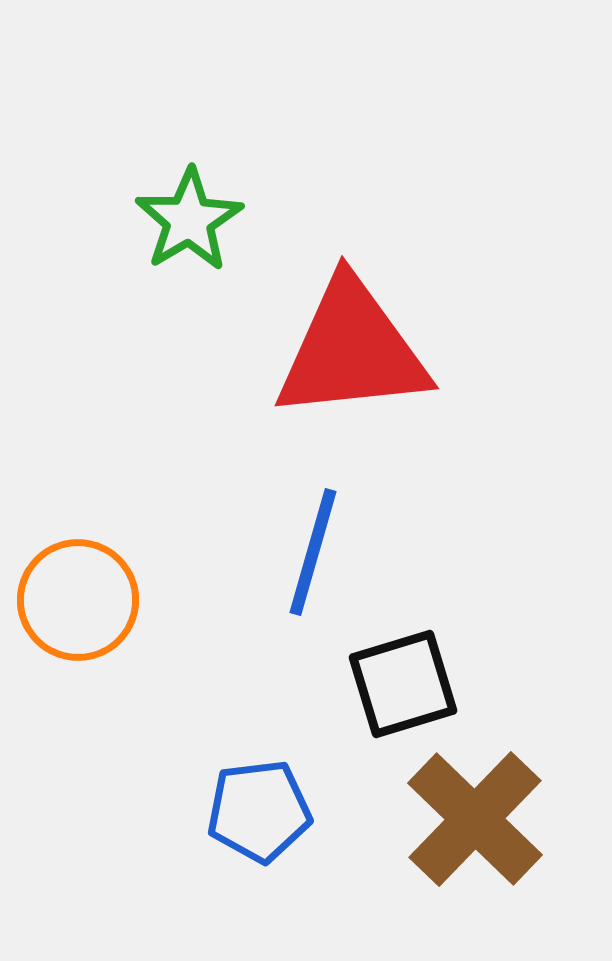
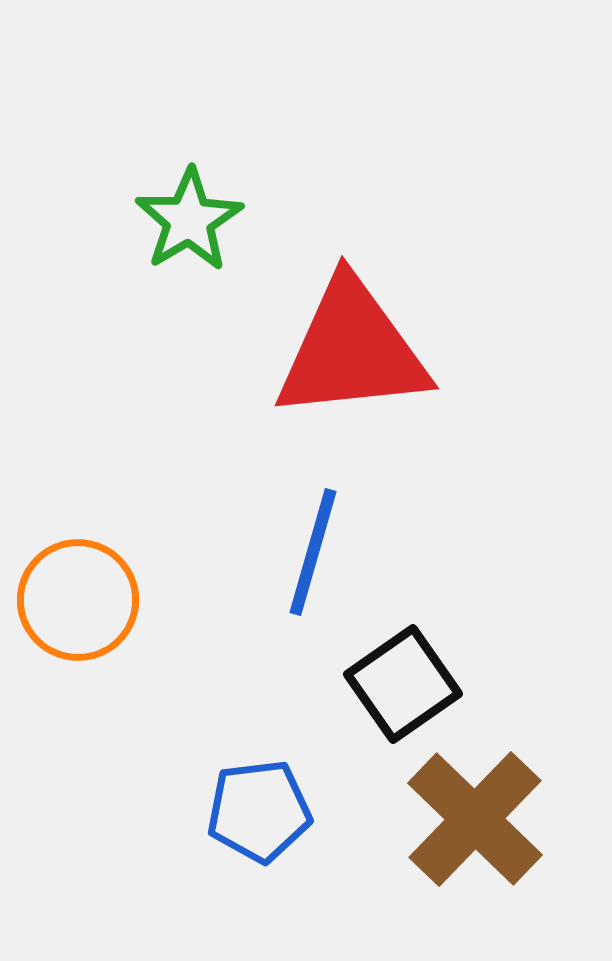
black square: rotated 18 degrees counterclockwise
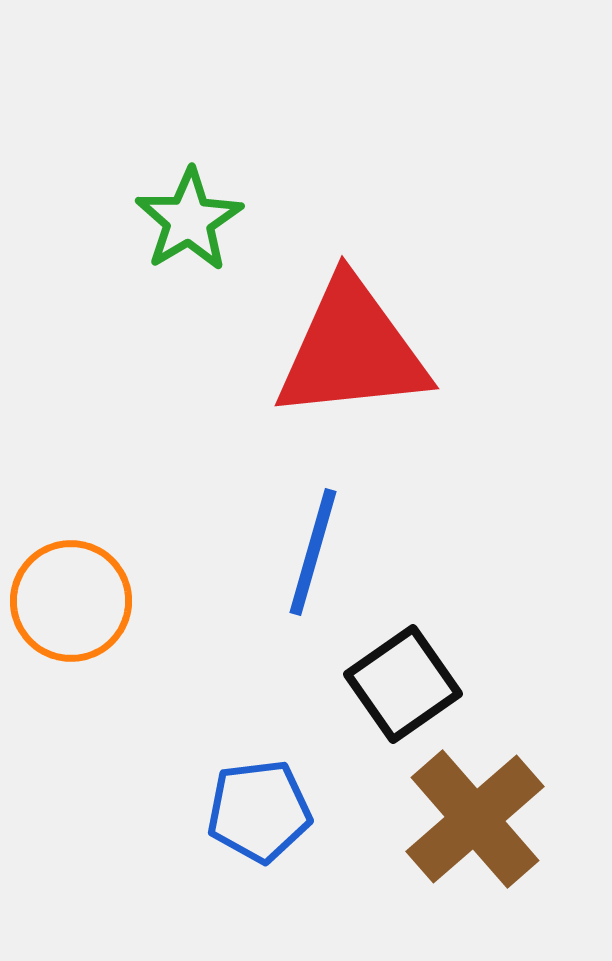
orange circle: moved 7 px left, 1 px down
brown cross: rotated 5 degrees clockwise
